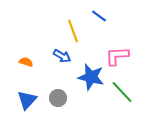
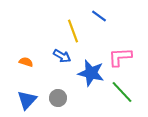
pink L-shape: moved 3 px right, 1 px down
blue star: moved 4 px up
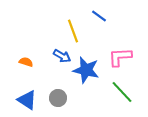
blue star: moved 5 px left, 3 px up
blue triangle: rotated 40 degrees counterclockwise
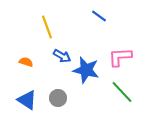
yellow line: moved 26 px left, 4 px up
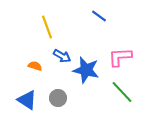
orange semicircle: moved 9 px right, 4 px down
